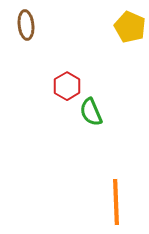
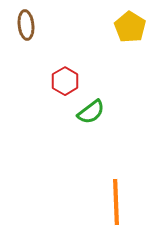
yellow pentagon: rotated 8 degrees clockwise
red hexagon: moved 2 px left, 5 px up
green semicircle: rotated 104 degrees counterclockwise
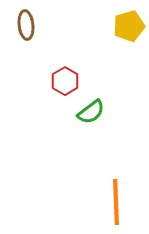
yellow pentagon: moved 1 px left, 1 px up; rotated 24 degrees clockwise
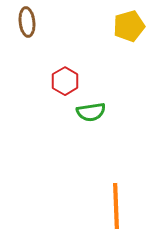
brown ellipse: moved 1 px right, 3 px up
green semicircle: rotated 28 degrees clockwise
orange line: moved 4 px down
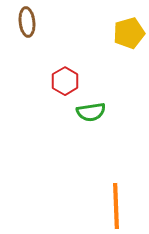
yellow pentagon: moved 7 px down
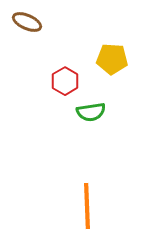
brown ellipse: rotated 60 degrees counterclockwise
yellow pentagon: moved 17 px left, 26 px down; rotated 20 degrees clockwise
orange line: moved 29 px left
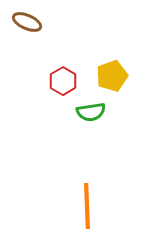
yellow pentagon: moved 17 px down; rotated 24 degrees counterclockwise
red hexagon: moved 2 px left
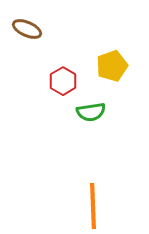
brown ellipse: moved 7 px down
yellow pentagon: moved 10 px up
orange line: moved 6 px right
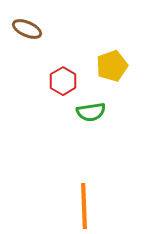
orange line: moved 9 px left
